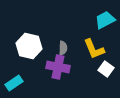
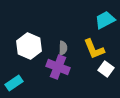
white hexagon: rotated 10 degrees clockwise
purple cross: rotated 10 degrees clockwise
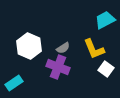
gray semicircle: rotated 56 degrees clockwise
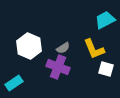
white square: rotated 21 degrees counterclockwise
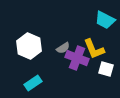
cyan trapezoid: rotated 125 degrees counterclockwise
purple cross: moved 19 px right, 9 px up
cyan rectangle: moved 19 px right
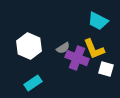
cyan trapezoid: moved 7 px left, 1 px down
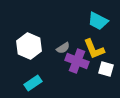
purple cross: moved 3 px down
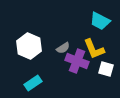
cyan trapezoid: moved 2 px right
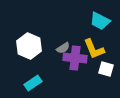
purple cross: moved 2 px left, 3 px up; rotated 15 degrees counterclockwise
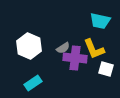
cyan trapezoid: rotated 15 degrees counterclockwise
